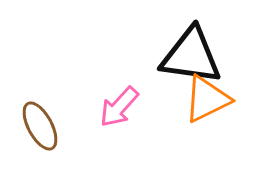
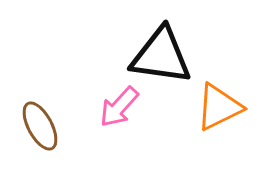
black triangle: moved 30 px left
orange triangle: moved 12 px right, 8 px down
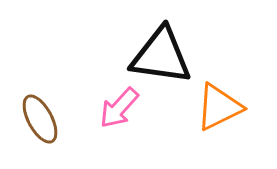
pink arrow: moved 1 px down
brown ellipse: moved 7 px up
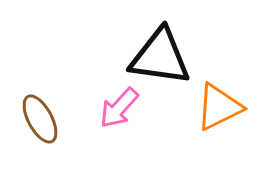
black triangle: moved 1 px left, 1 px down
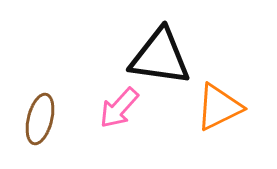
brown ellipse: rotated 42 degrees clockwise
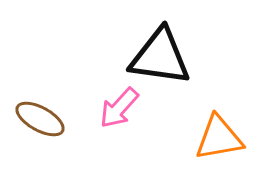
orange triangle: moved 31 px down; rotated 16 degrees clockwise
brown ellipse: rotated 75 degrees counterclockwise
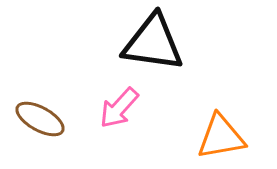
black triangle: moved 7 px left, 14 px up
orange triangle: moved 2 px right, 1 px up
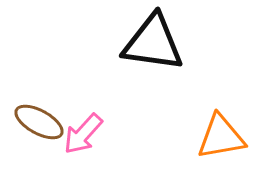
pink arrow: moved 36 px left, 26 px down
brown ellipse: moved 1 px left, 3 px down
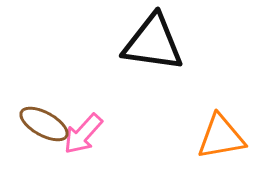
brown ellipse: moved 5 px right, 2 px down
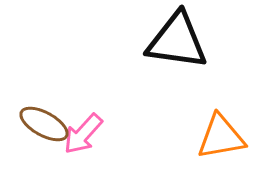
black triangle: moved 24 px right, 2 px up
